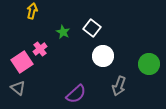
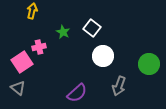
pink cross: moved 1 px left, 2 px up; rotated 24 degrees clockwise
purple semicircle: moved 1 px right, 1 px up
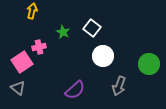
purple semicircle: moved 2 px left, 3 px up
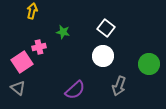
white square: moved 14 px right
green star: rotated 16 degrees counterclockwise
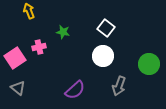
yellow arrow: moved 3 px left; rotated 35 degrees counterclockwise
pink square: moved 7 px left, 4 px up
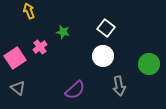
pink cross: moved 1 px right; rotated 24 degrees counterclockwise
gray arrow: rotated 30 degrees counterclockwise
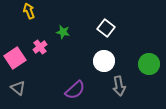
white circle: moved 1 px right, 5 px down
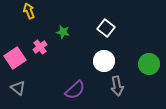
gray arrow: moved 2 px left
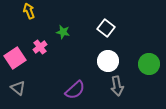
white circle: moved 4 px right
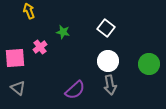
pink square: rotated 30 degrees clockwise
gray arrow: moved 7 px left, 1 px up
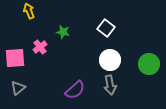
white circle: moved 2 px right, 1 px up
gray triangle: rotated 42 degrees clockwise
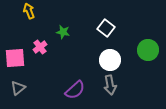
green circle: moved 1 px left, 14 px up
